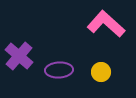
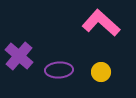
pink L-shape: moved 5 px left, 1 px up
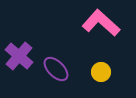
purple ellipse: moved 3 px left, 1 px up; rotated 48 degrees clockwise
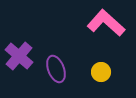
pink L-shape: moved 5 px right
purple ellipse: rotated 24 degrees clockwise
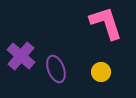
pink L-shape: rotated 30 degrees clockwise
purple cross: moved 2 px right
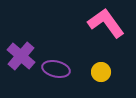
pink L-shape: rotated 18 degrees counterclockwise
purple ellipse: rotated 56 degrees counterclockwise
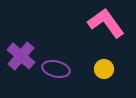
yellow circle: moved 3 px right, 3 px up
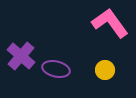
pink L-shape: moved 4 px right
yellow circle: moved 1 px right, 1 px down
